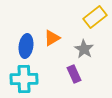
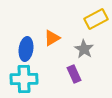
yellow rectangle: moved 1 px right, 2 px down; rotated 10 degrees clockwise
blue ellipse: moved 3 px down
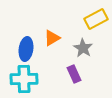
gray star: moved 1 px left, 1 px up
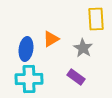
yellow rectangle: rotated 65 degrees counterclockwise
orange triangle: moved 1 px left, 1 px down
purple rectangle: moved 2 px right, 3 px down; rotated 30 degrees counterclockwise
cyan cross: moved 5 px right
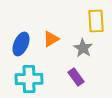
yellow rectangle: moved 2 px down
blue ellipse: moved 5 px left, 5 px up; rotated 15 degrees clockwise
purple rectangle: rotated 18 degrees clockwise
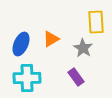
yellow rectangle: moved 1 px down
cyan cross: moved 2 px left, 1 px up
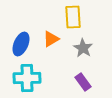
yellow rectangle: moved 23 px left, 5 px up
purple rectangle: moved 7 px right, 5 px down
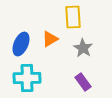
orange triangle: moved 1 px left
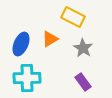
yellow rectangle: rotated 60 degrees counterclockwise
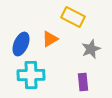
gray star: moved 8 px right, 1 px down; rotated 18 degrees clockwise
cyan cross: moved 4 px right, 3 px up
purple rectangle: rotated 30 degrees clockwise
